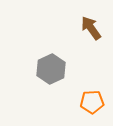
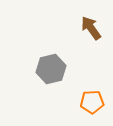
gray hexagon: rotated 12 degrees clockwise
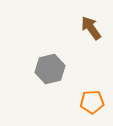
gray hexagon: moved 1 px left
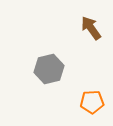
gray hexagon: moved 1 px left
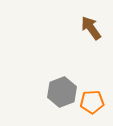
gray hexagon: moved 13 px right, 23 px down; rotated 8 degrees counterclockwise
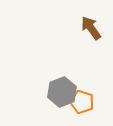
orange pentagon: moved 10 px left; rotated 20 degrees clockwise
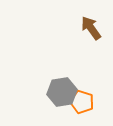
gray hexagon: rotated 12 degrees clockwise
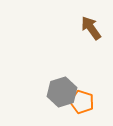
gray hexagon: rotated 8 degrees counterclockwise
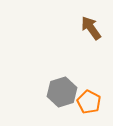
orange pentagon: moved 7 px right; rotated 10 degrees clockwise
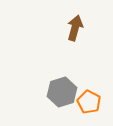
brown arrow: moved 16 px left; rotated 50 degrees clockwise
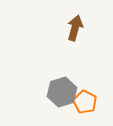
orange pentagon: moved 4 px left
